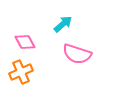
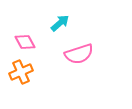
cyan arrow: moved 3 px left, 1 px up
pink semicircle: moved 2 px right; rotated 36 degrees counterclockwise
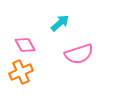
pink diamond: moved 3 px down
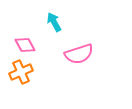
cyan arrow: moved 6 px left, 1 px up; rotated 78 degrees counterclockwise
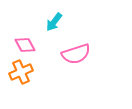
cyan arrow: rotated 114 degrees counterclockwise
pink semicircle: moved 3 px left
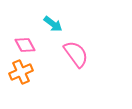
cyan arrow: moved 1 px left, 2 px down; rotated 90 degrees counterclockwise
pink semicircle: rotated 108 degrees counterclockwise
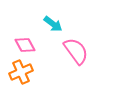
pink semicircle: moved 3 px up
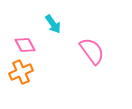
cyan arrow: rotated 18 degrees clockwise
pink semicircle: moved 16 px right
